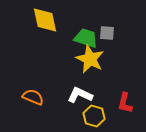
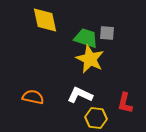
orange semicircle: rotated 10 degrees counterclockwise
yellow hexagon: moved 2 px right, 2 px down; rotated 10 degrees counterclockwise
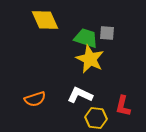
yellow diamond: rotated 12 degrees counterclockwise
orange semicircle: moved 2 px right, 2 px down; rotated 150 degrees clockwise
red L-shape: moved 2 px left, 3 px down
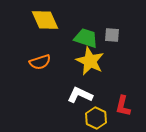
gray square: moved 5 px right, 2 px down
yellow star: moved 2 px down
orange semicircle: moved 5 px right, 37 px up
yellow hexagon: rotated 20 degrees clockwise
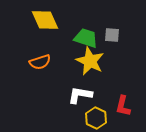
white L-shape: rotated 15 degrees counterclockwise
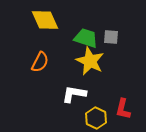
gray square: moved 1 px left, 2 px down
orange semicircle: rotated 45 degrees counterclockwise
white L-shape: moved 6 px left, 1 px up
red L-shape: moved 3 px down
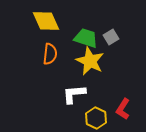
yellow diamond: moved 1 px right, 1 px down
gray square: rotated 35 degrees counterclockwise
orange semicircle: moved 10 px right, 8 px up; rotated 20 degrees counterclockwise
white L-shape: rotated 15 degrees counterclockwise
red L-shape: rotated 20 degrees clockwise
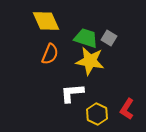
gray square: moved 2 px left, 1 px down; rotated 28 degrees counterclockwise
orange semicircle: rotated 15 degrees clockwise
yellow star: rotated 16 degrees counterclockwise
white L-shape: moved 2 px left, 1 px up
red L-shape: moved 4 px right
yellow hexagon: moved 1 px right, 4 px up
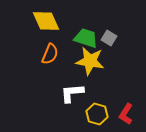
red L-shape: moved 1 px left, 5 px down
yellow hexagon: rotated 10 degrees counterclockwise
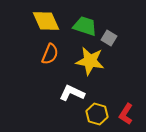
green trapezoid: moved 1 px left, 12 px up
white L-shape: rotated 30 degrees clockwise
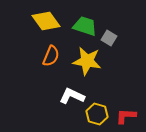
yellow diamond: rotated 12 degrees counterclockwise
orange semicircle: moved 1 px right, 2 px down
yellow star: moved 3 px left
white L-shape: moved 3 px down
red L-shape: moved 2 px down; rotated 60 degrees clockwise
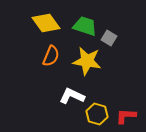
yellow diamond: moved 2 px down
